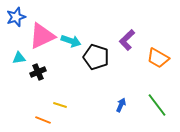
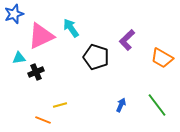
blue star: moved 2 px left, 3 px up
pink triangle: moved 1 px left
cyan arrow: moved 13 px up; rotated 144 degrees counterclockwise
orange trapezoid: moved 4 px right
black cross: moved 2 px left
yellow line: rotated 32 degrees counterclockwise
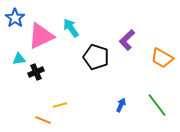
blue star: moved 1 px right, 4 px down; rotated 18 degrees counterclockwise
cyan triangle: moved 1 px down
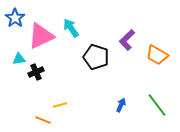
orange trapezoid: moved 5 px left, 3 px up
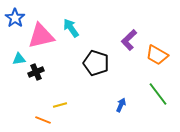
pink triangle: rotated 12 degrees clockwise
purple L-shape: moved 2 px right
black pentagon: moved 6 px down
green line: moved 1 px right, 11 px up
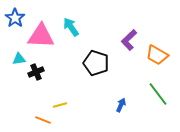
cyan arrow: moved 1 px up
pink triangle: rotated 16 degrees clockwise
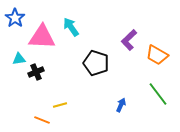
pink triangle: moved 1 px right, 1 px down
orange line: moved 1 px left
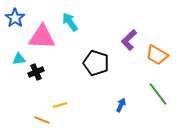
cyan arrow: moved 1 px left, 5 px up
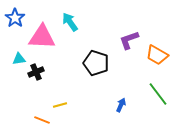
purple L-shape: rotated 25 degrees clockwise
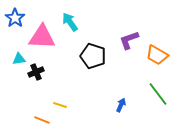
black pentagon: moved 3 px left, 7 px up
yellow line: rotated 32 degrees clockwise
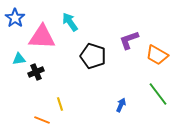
yellow line: moved 1 px up; rotated 56 degrees clockwise
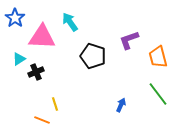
orange trapezoid: moved 1 px right, 2 px down; rotated 45 degrees clockwise
cyan triangle: rotated 24 degrees counterclockwise
yellow line: moved 5 px left
